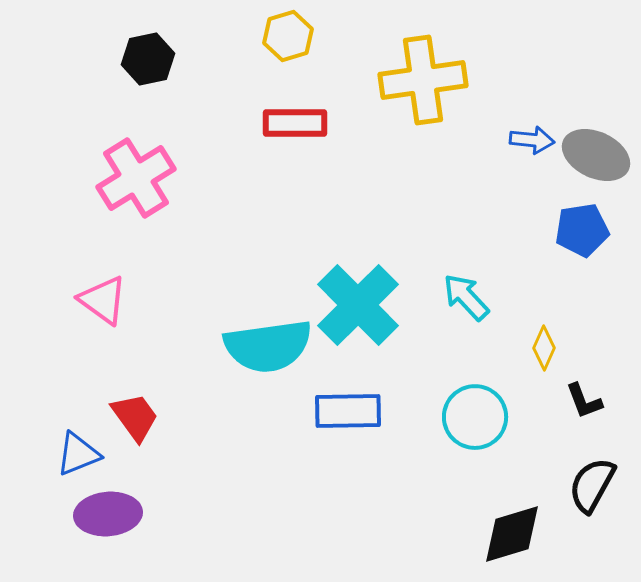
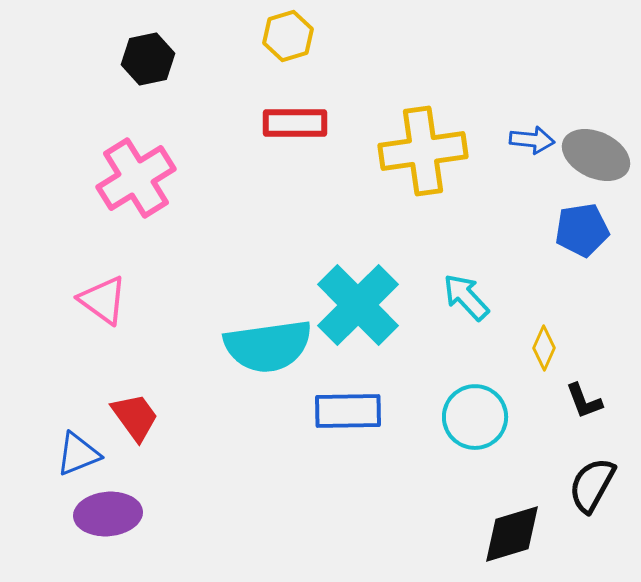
yellow cross: moved 71 px down
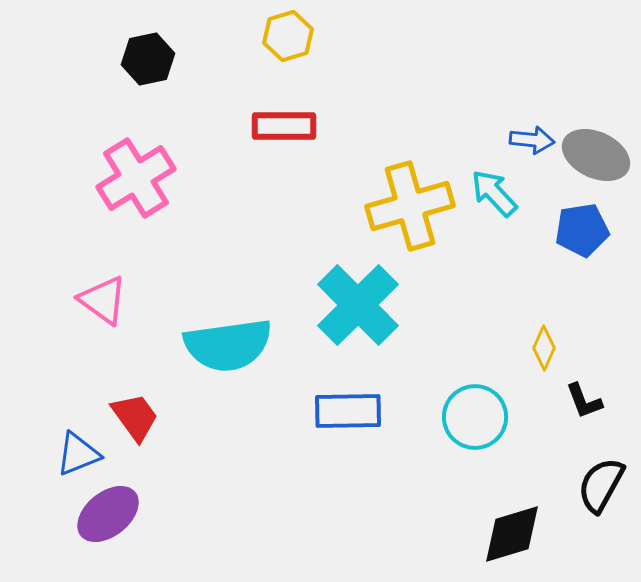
red rectangle: moved 11 px left, 3 px down
yellow cross: moved 13 px left, 55 px down; rotated 8 degrees counterclockwise
cyan arrow: moved 28 px right, 104 px up
cyan semicircle: moved 40 px left, 1 px up
black semicircle: moved 9 px right
purple ellipse: rotated 34 degrees counterclockwise
